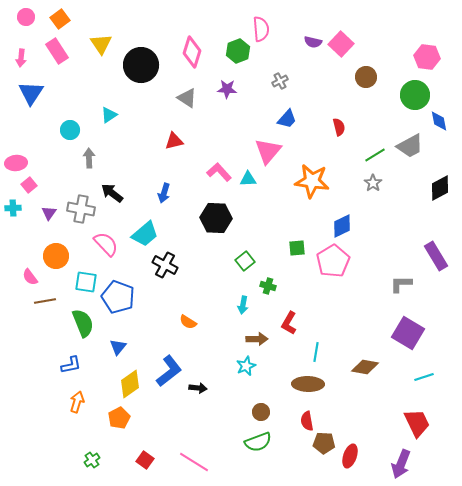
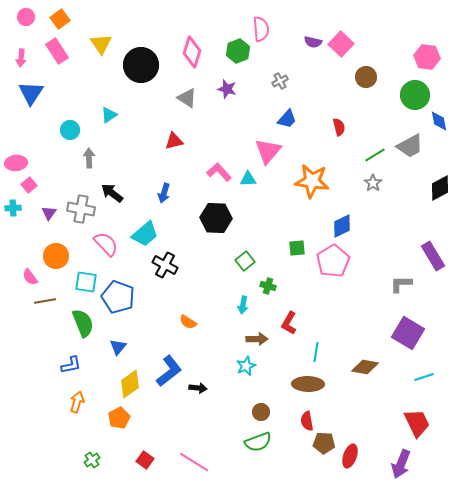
purple star at (227, 89): rotated 12 degrees clockwise
purple rectangle at (436, 256): moved 3 px left
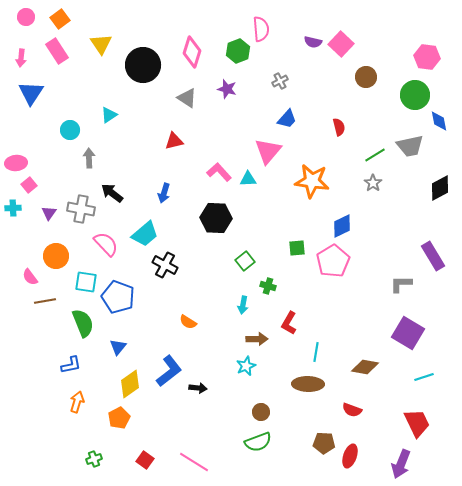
black circle at (141, 65): moved 2 px right
gray trapezoid at (410, 146): rotated 16 degrees clockwise
red semicircle at (307, 421): moved 45 px right, 11 px up; rotated 60 degrees counterclockwise
green cross at (92, 460): moved 2 px right, 1 px up; rotated 14 degrees clockwise
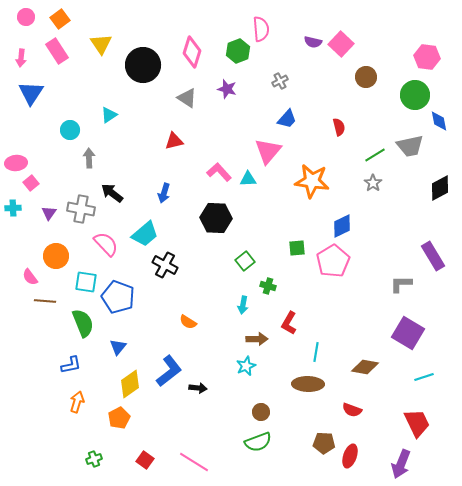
pink square at (29, 185): moved 2 px right, 2 px up
brown line at (45, 301): rotated 15 degrees clockwise
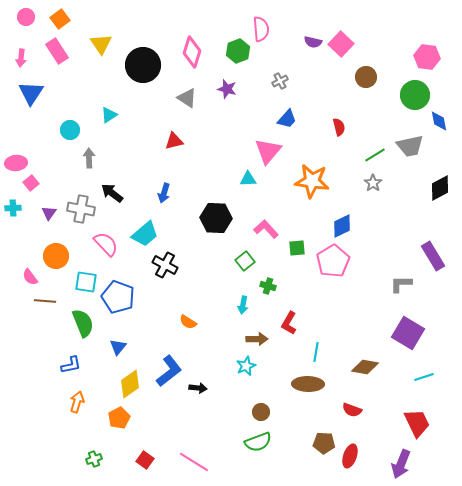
pink L-shape at (219, 172): moved 47 px right, 57 px down
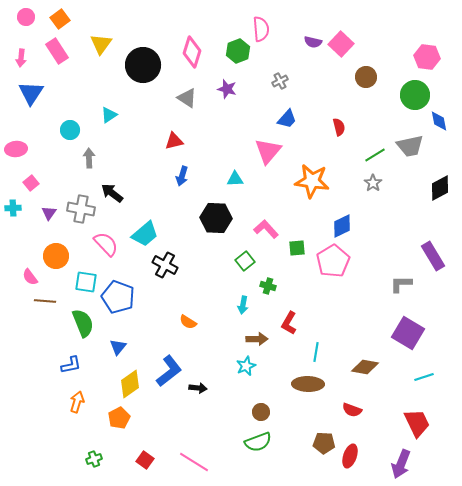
yellow triangle at (101, 44): rotated 10 degrees clockwise
pink ellipse at (16, 163): moved 14 px up
cyan triangle at (248, 179): moved 13 px left
blue arrow at (164, 193): moved 18 px right, 17 px up
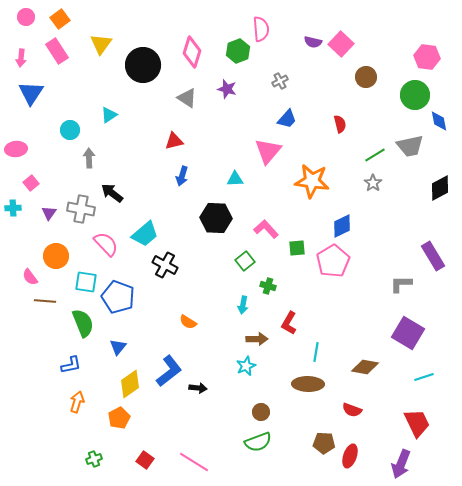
red semicircle at (339, 127): moved 1 px right, 3 px up
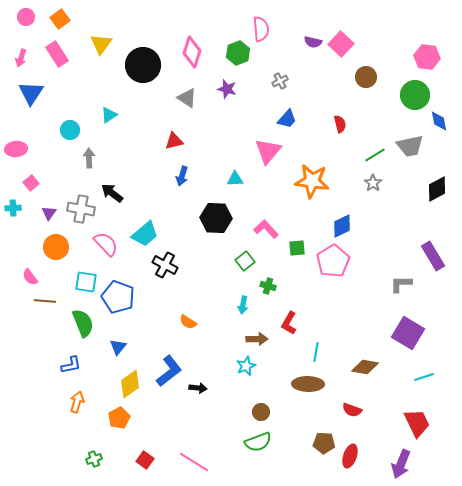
pink rectangle at (57, 51): moved 3 px down
green hexagon at (238, 51): moved 2 px down
pink arrow at (21, 58): rotated 12 degrees clockwise
black diamond at (440, 188): moved 3 px left, 1 px down
orange circle at (56, 256): moved 9 px up
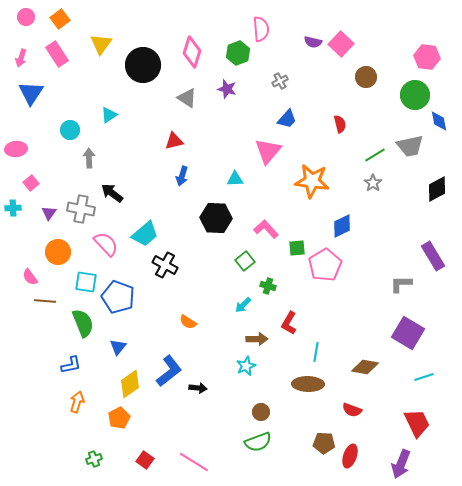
orange circle at (56, 247): moved 2 px right, 5 px down
pink pentagon at (333, 261): moved 8 px left, 4 px down
cyan arrow at (243, 305): rotated 36 degrees clockwise
